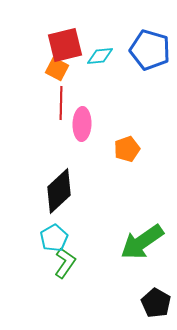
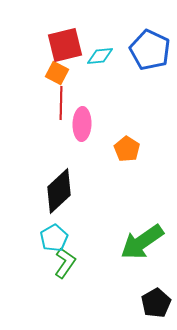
blue pentagon: rotated 9 degrees clockwise
orange square: moved 4 px down
orange pentagon: rotated 20 degrees counterclockwise
black pentagon: rotated 12 degrees clockwise
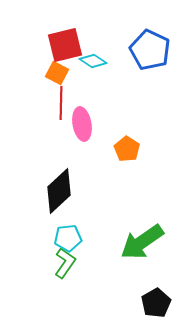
cyan diamond: moved 7 px left, 5 px down; rotated 40 degrees clockwise
pink ellipse: rotated 12 degrees counterclockwise
cyan pentagon: moved 14 px right; rotated 24 degrees clockwise
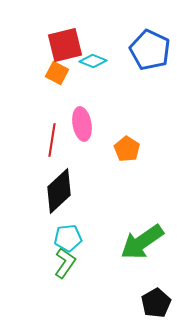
cyan diamond: rotated 12 degrees counterclockwise
red line: moved 9 px left, 37 px down; rotated 8 degrees clockwise
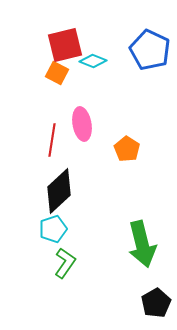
cyan pentagon: moved 15 px left, 9 px up; rotated 12 degrees counterclockwise
green arrow: moved 2 px down; rotated 69 degrees counterclockwise
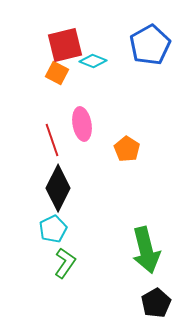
blue pentagon: moved 5 px up; rotated 18 degrees clockwise
red line: rotated 28 degrees counterclockwise
black diamond: moved 1 px left, 3 px up; rotated 21 degrees counterclockwise
cyan pentagon: rotated 8 degrees counterclockwise
green arrow: moved 4 px right, 6 px down
